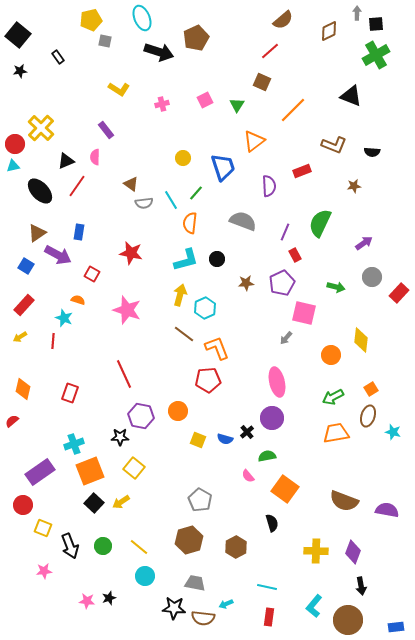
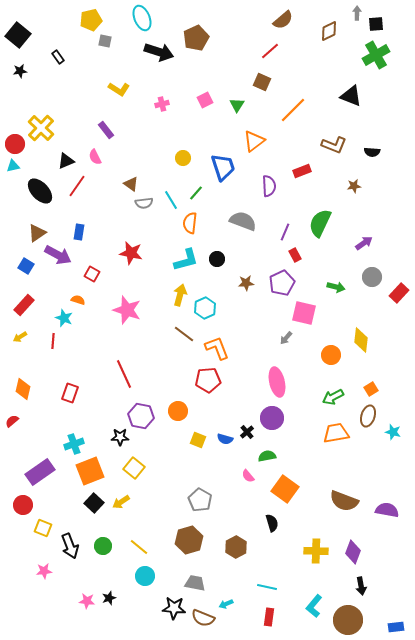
pink semicircle at (95, 157): rotated 28 degrees counterclockwise
brown semicircle at (203, 618): rotated 15 degrees clockwise
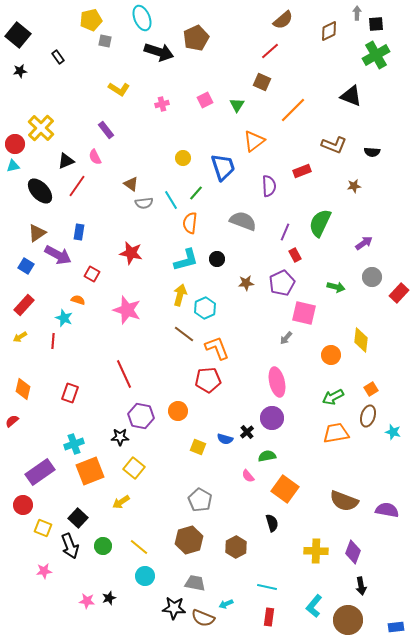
yellow square at (198, 440): moved 7 px down
black square at (94, 503): moved 16 px left, 15 px down
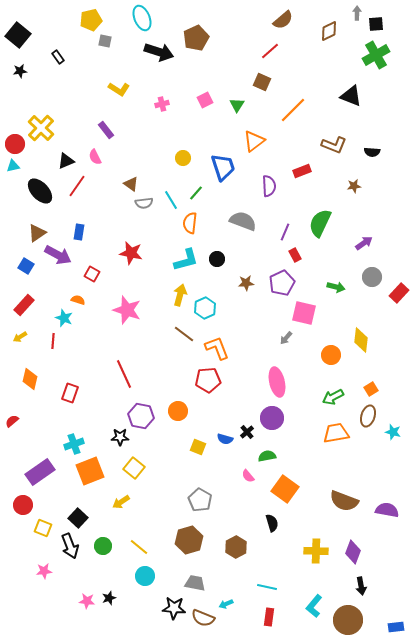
orange diamond at (23, 389): moved 7 px right, 10 px up
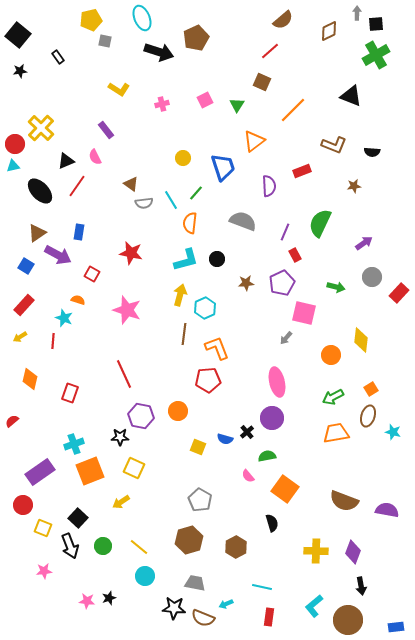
brown line at (184, 334): rotated 60 degrees clockwise
yellow square at (134, 468): rotated 15 degrees counterclockwise
cyan line at (267, 587): moved 5 px left
cyan L-shape at (314, 606): rotated 10 degrees clockwise
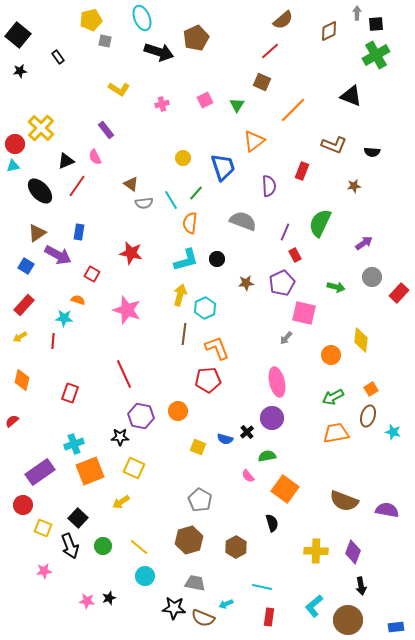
red rectangle at (302, 171): rotated 48 degrees counterclockwise
cyan star at (64, 318): rotated 18 degrees counterclockwise
orange diamond at (30, 379): moved 8 px left, 1 px down
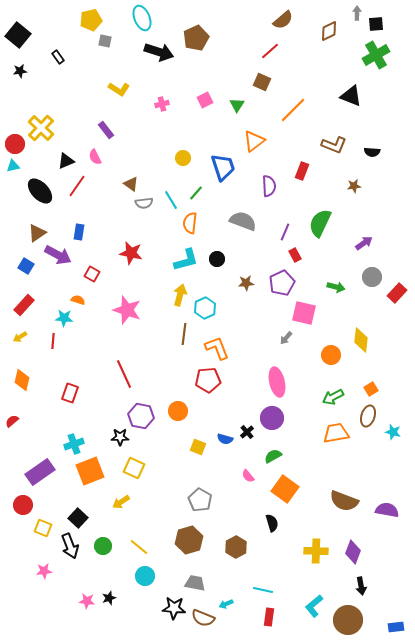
red rectangle at (399, 293): moved 2 px left
green semicircle at (267, 456): moved 6 px right; rotated 18 degrees counterclockwise
cyan line at (262, 587): moved 1 px right, 3 px down
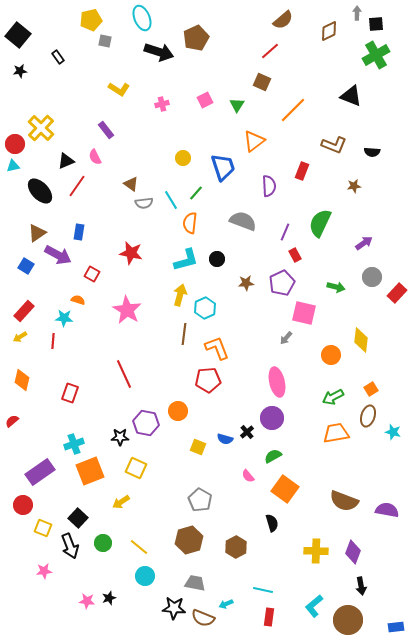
red rectangle at (24, 305): moved 6 px down
pink star at (127, 310): rotated 12 degrees clockwise
purple hexagon at (141, 416): moved 5 px right, 7 px down
yellow square at (134, 468): moved 2 px right
green circle at (103, 546): moved 3 px up
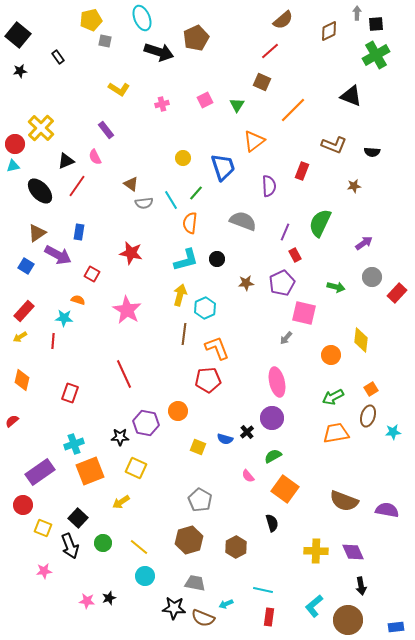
cyan star at (393, 432): rotated 21 degrees counterclockwise
purple diamond at (353, 552): rotated 45 degrees counterclockwise
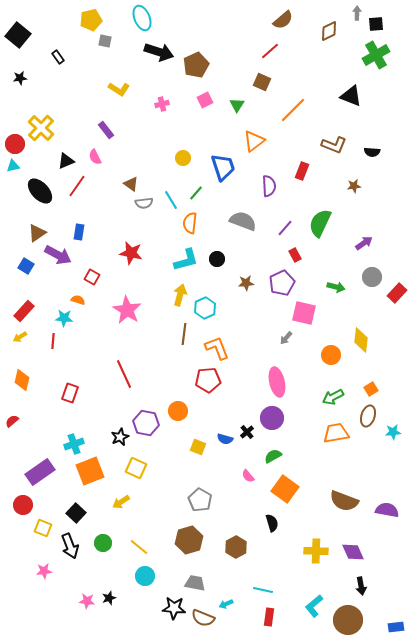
brown pentagon at (196, 38): moved 27 px down
black star at (20, 71): moved 7 px down
purple line at (285, 232): moved 4 px up; rotated 18 degrees clockwise
red square at (92, 274): moved 3 px down
black star at (120, 437): rotated 24 degrees counterclockwise
black square at (78, 518): moved 2 px left, 5 px up
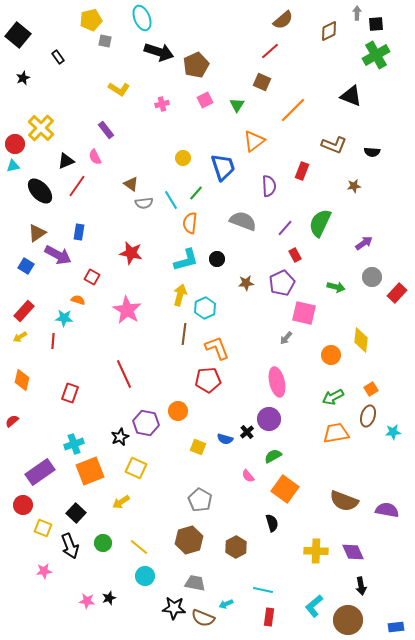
black star at (20, 78): moved 3 px right; rotated 16 degrees counterclockwise
purple circle at (272, 418): moved 3 px left, 1 px down
